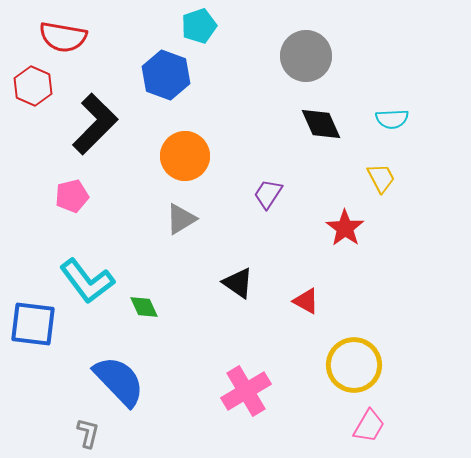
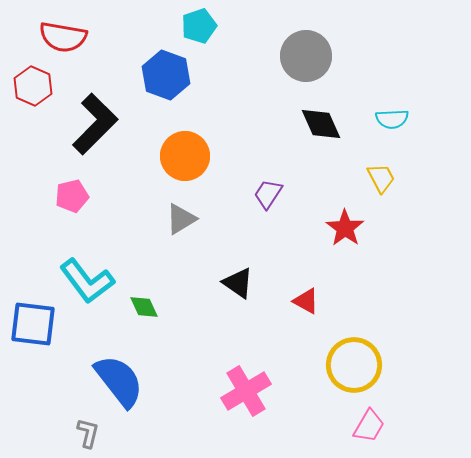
blue semicircle: rotated 6 degrees clockwise
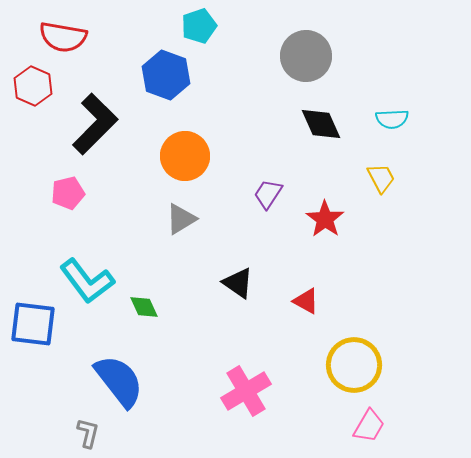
pink pentagon: moved 4 px left, 3 px up
red star: moved 20 px left, 9 px up
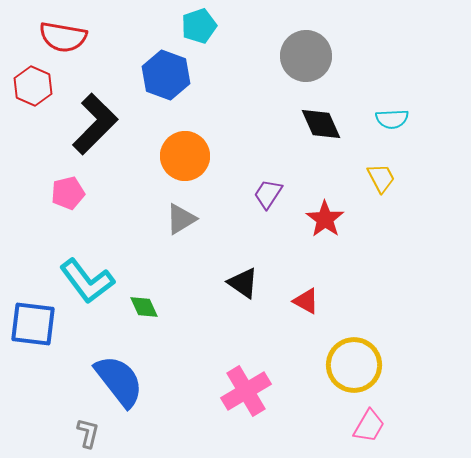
black triangle: moved 5 px right
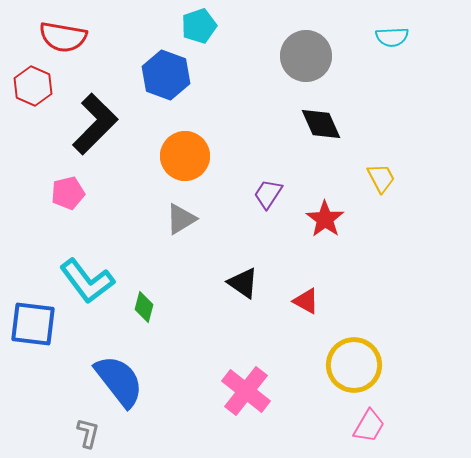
cyan semicircle: moved 82 px up
green diamond: rotated 40 degrees clockwise
pink cross: rotated 21 degrees counterclockwise
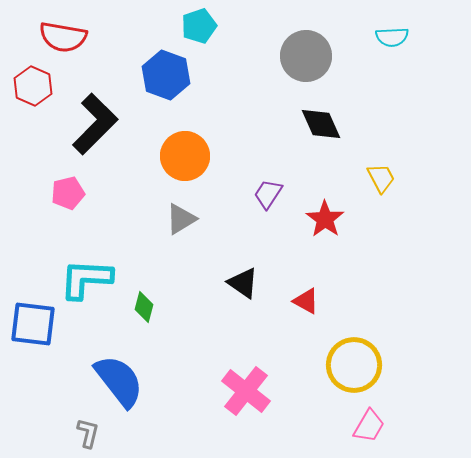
cyan L-shape: moved 1 px left, 2 px up; rotated 130 degrees clockwise
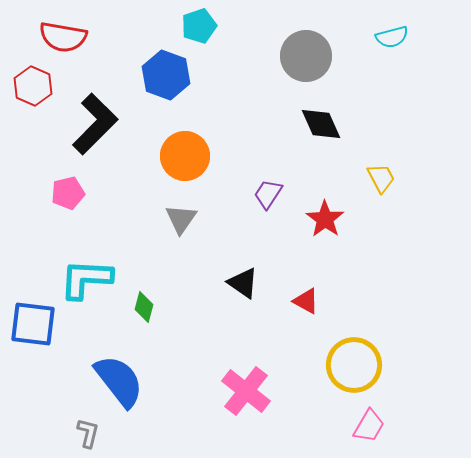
cyan semicircle: rotated 12 degrees counterclockwise
gray triangle: rotated 24 degrees counterclockwise
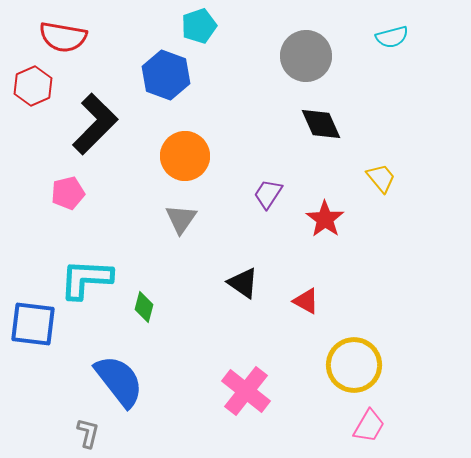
red hexagon: rotated 12 degrees clockwise
yellow trapezoid: rotated 12 degrees counterclockwise
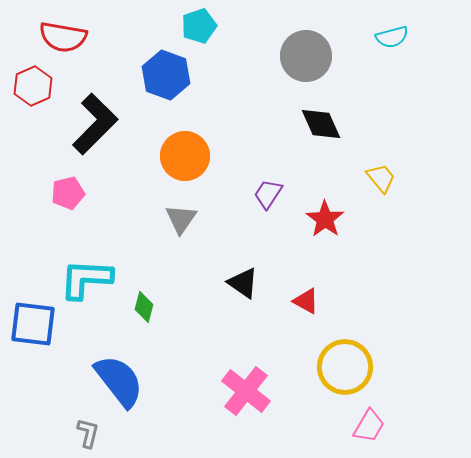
yellow circle: moved 9 px left, 2 px down
